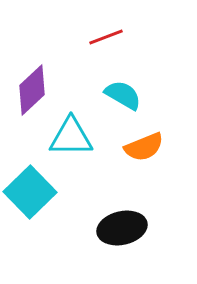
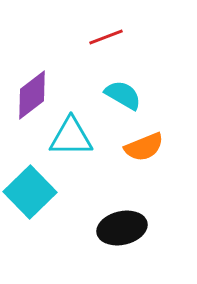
purple diamond: moved 5 px down; rotated 6 degrees clockwise
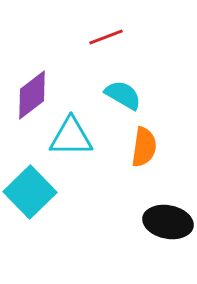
orange semicircle: rotated 60 degrees counterclockwise
black ellipse: moved 46 px right, 6 px up; rotated 24 degrees clockwise
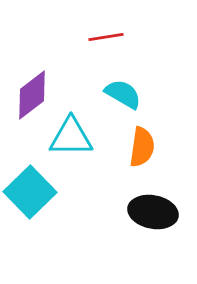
red line: rotated 12 degrees clockwise
cyan semicircle: moved 1 px up
orange semicircle: moved 2 px left
black ellipse: moved 15 px left, 10 px up
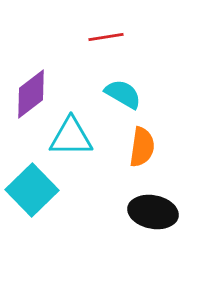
purple diamond: moved 1 px left, 1 px up
cyan square: moved 2 px right, 2 px up
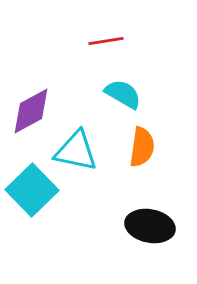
red line: moved 4 px down
purple diamond: moved 17 px down; rotated 9 degrees clockwise
cyan triangle: moved 5 px right, 14 px down; rotated 12 degrees clockwise
black ellipse: moved 3 px left, 14 px down
